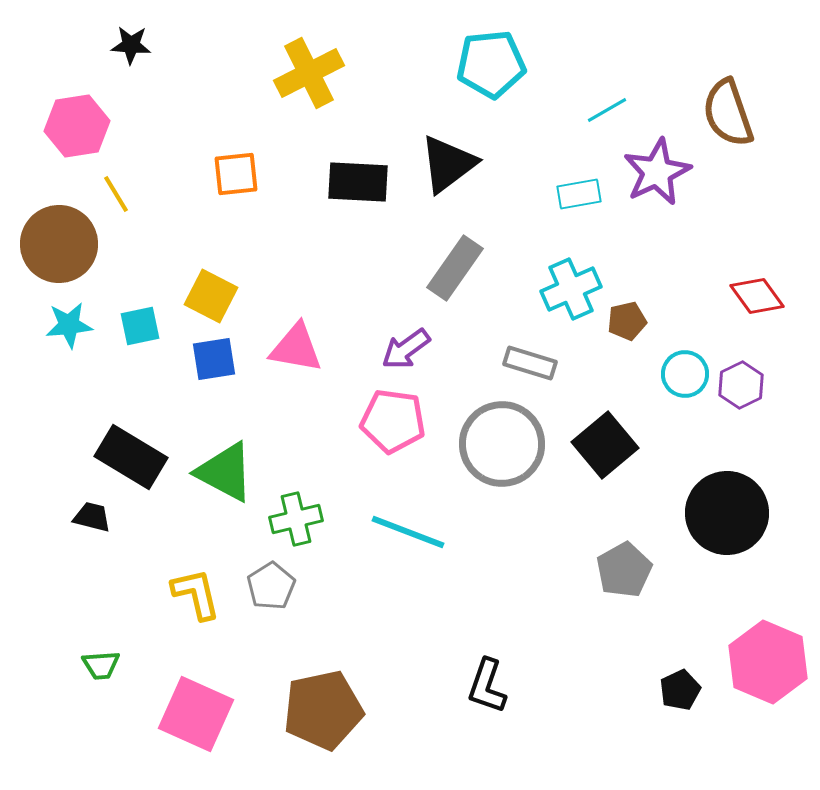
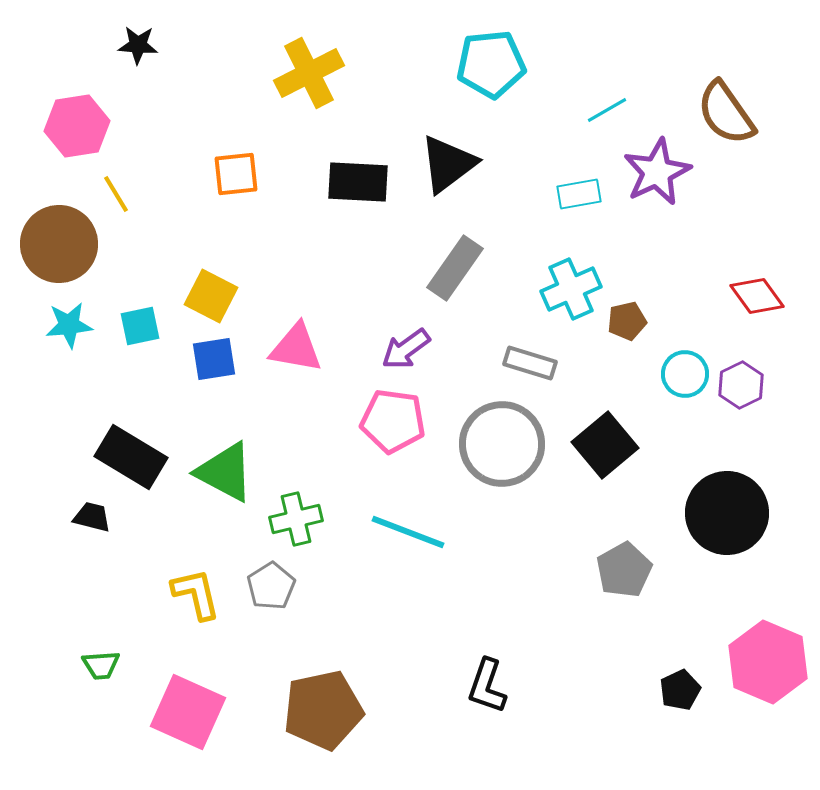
black star at (131, 45): moved 7 px right
brown semicircle at (728, 113): moved 2 px left; rotated 16 degrees counterclockwise
pink square at (196, 714): moved 8 px left, 2 px up
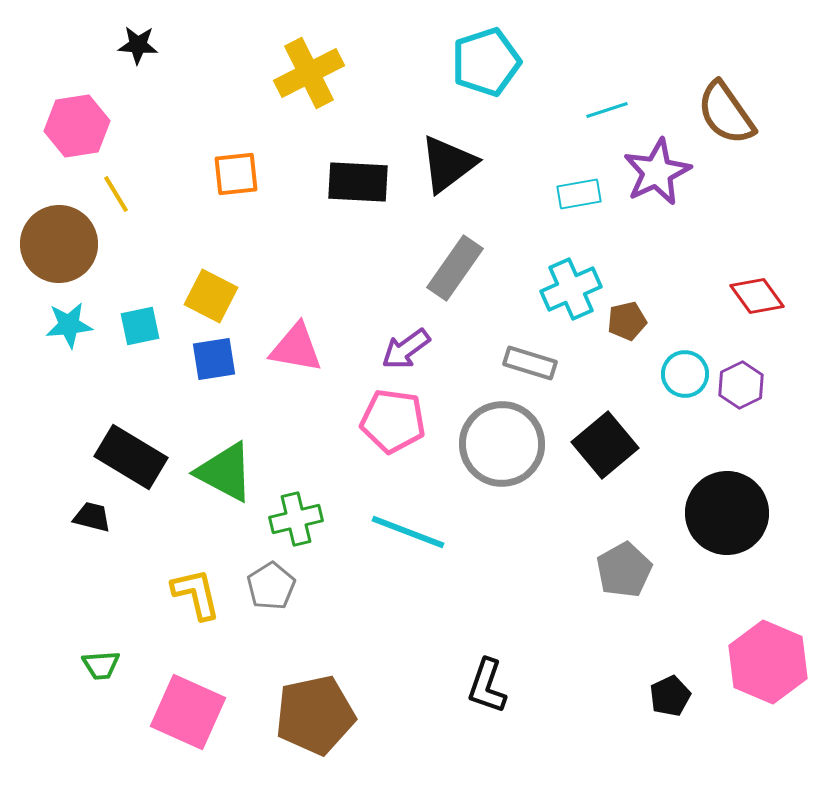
cyan pentagon at (491, 64): moved 5 px left, 2 px up; rotated 12 degrees counterclockwise
cyan line at (607, 110): rotated 12 degrees clockwise
black pentagon at (680, 690): moved 10 px left, 6 px down
brown pentagon at (323, 710): moved 8 px left, 5 px down
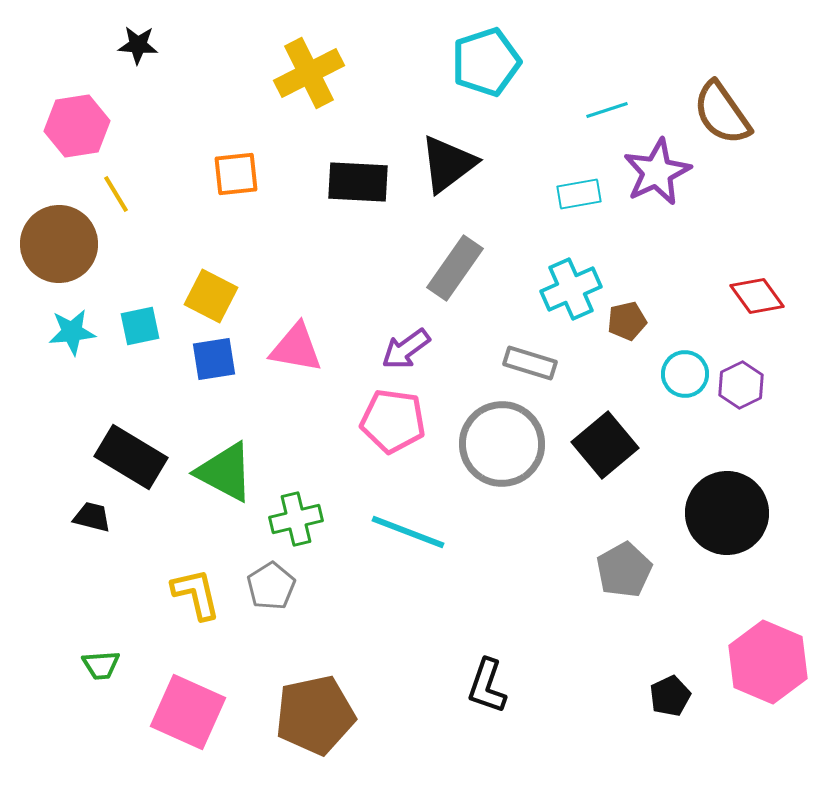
brown semicircle at (726, 113): moved 4 px left
cyan star at (69, 325): moved 3 px right, 7 px down
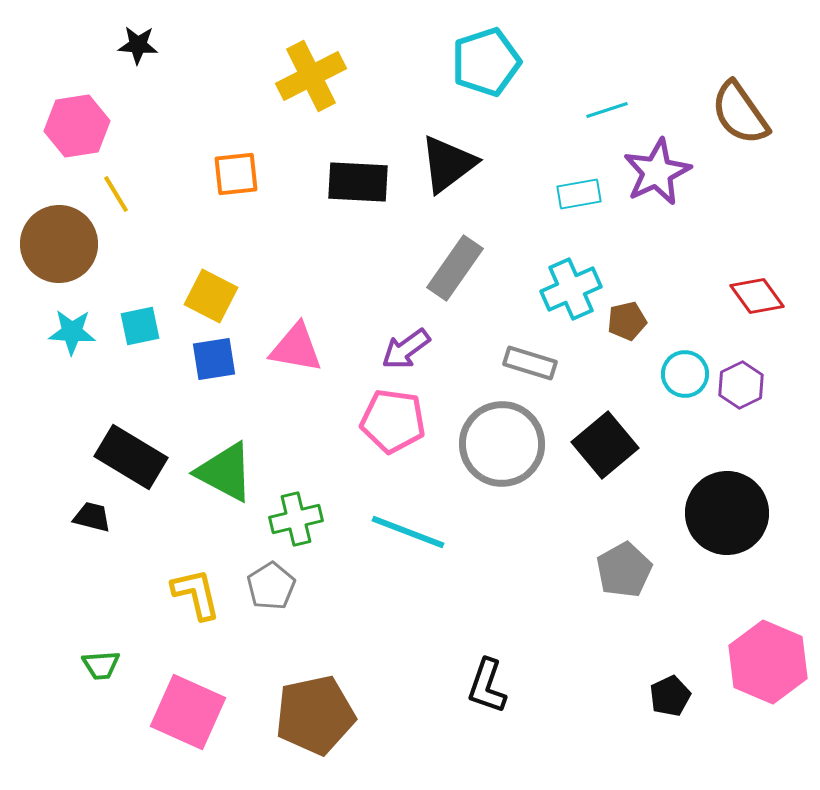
yellow cross at (309, 73): moved 2 px right, 3 px down
brown semicircle at (722, 113): moved 18 px right
cyan star at (72, 332): rotated 9 degrees clockwise
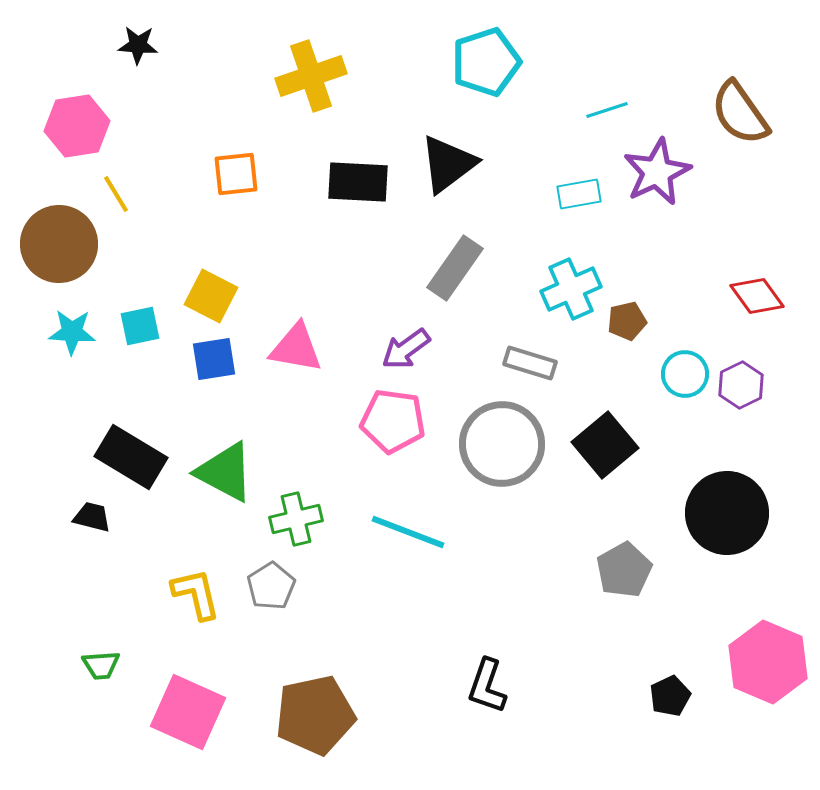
yellow cross at (311, 76): rotated 8 degrees clockwise
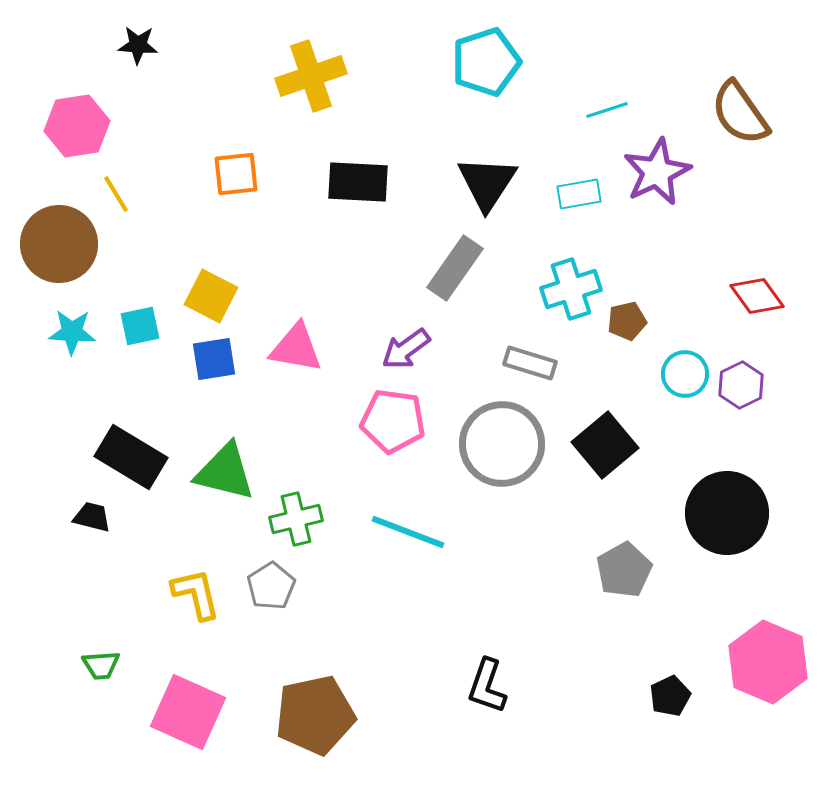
black triangle at (448, 164): moved 39 px right, 19 px down; rotated 20 degrees counterclockwise
cyan cross at (571, 289): rotated 6 degrees clockwise
green triangle at (225, 472): rotated 14 degrees counterclockwise
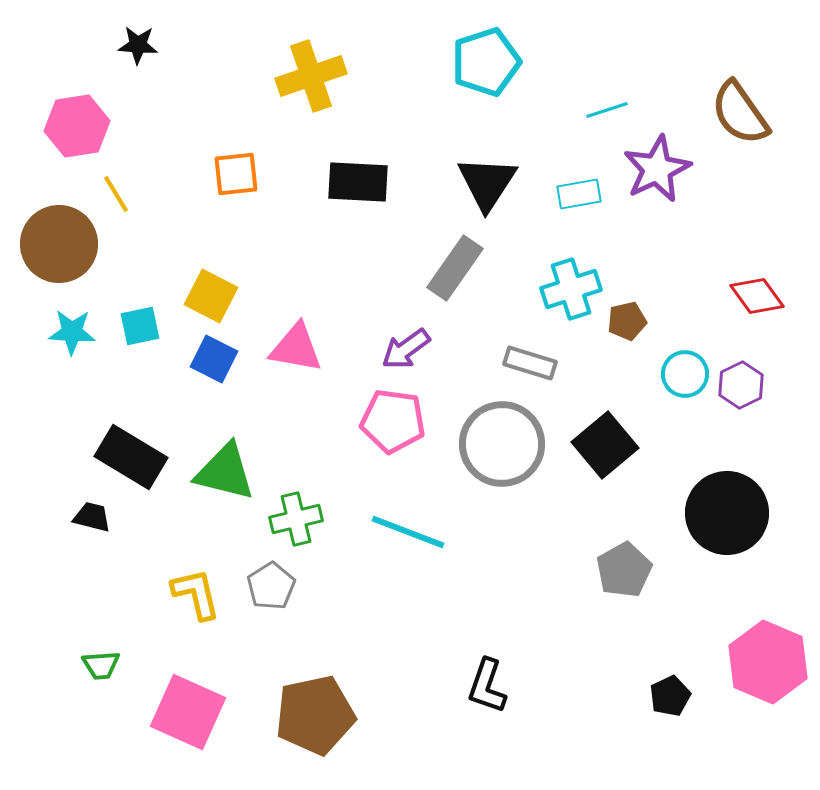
purple star at (657, 172): moved 3 px up
blue square at (214, 359): rotated 36 degrees clockwise
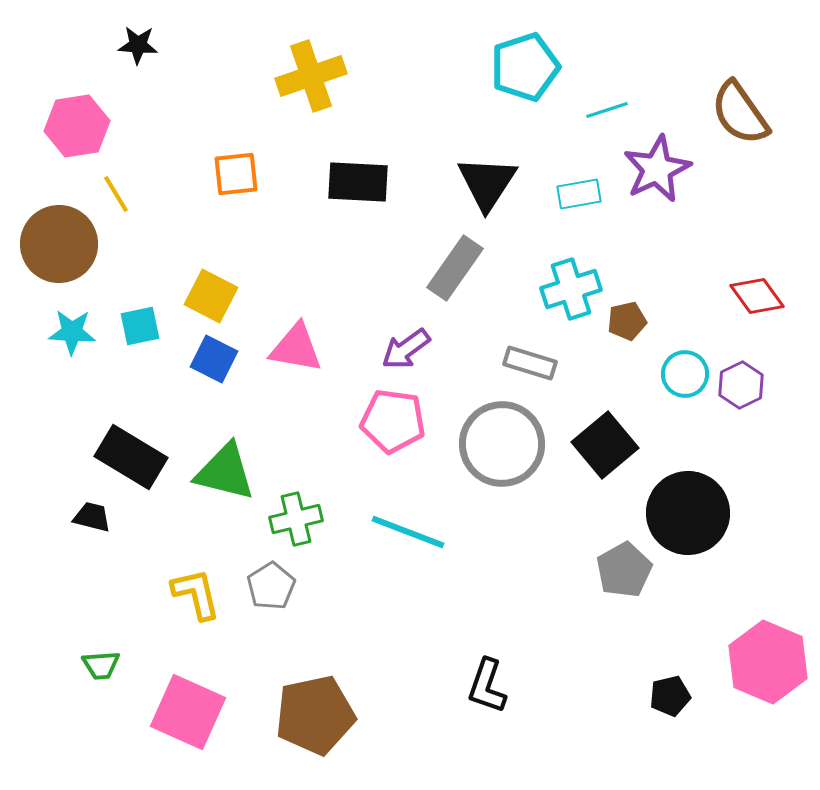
cyan pentagon at (486, 62): moved 39 px right, 5 px down
black circle at (727, 513): moved 39 px left
black pentagon at (670, 696): rotated 12 degrees clockwise
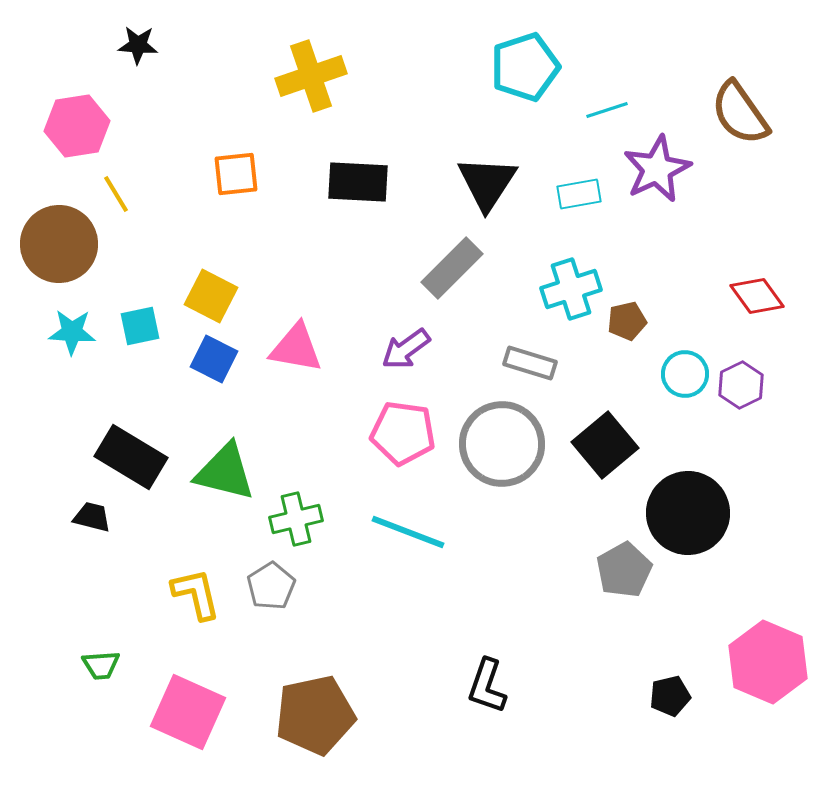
gray rectangle at (455, 268): moved 3 px left; rotated 10 degrees clockwise
pink pentagon at (393, 421): moved 10 px right, 12 px down
